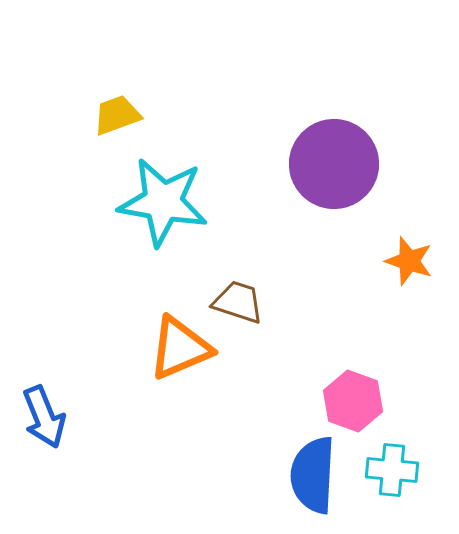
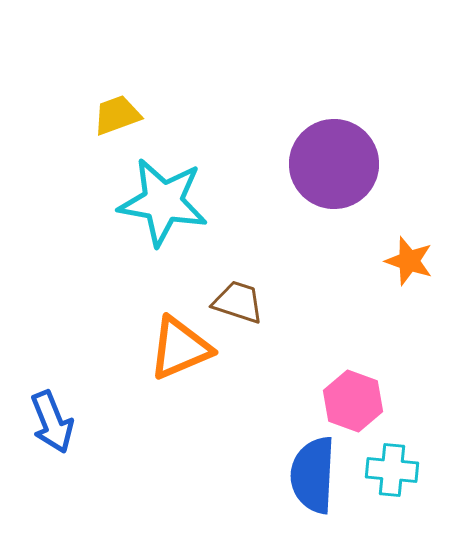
blue arrow: moved 8 px right, 5 px down
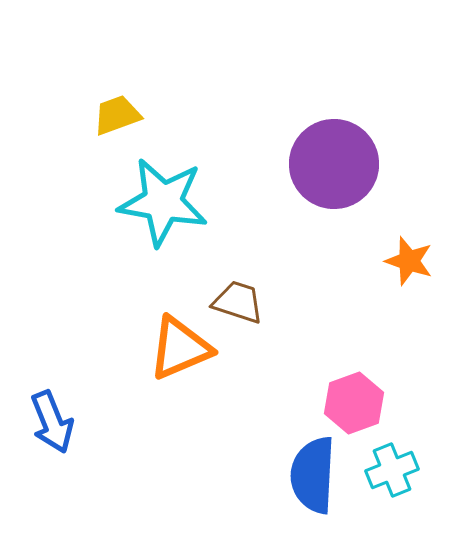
pink hexagon: moved 1 px right, 2 px down; rotated 20 degrees clockwise
cyan cross: rotated 27 degrees counterclockwise
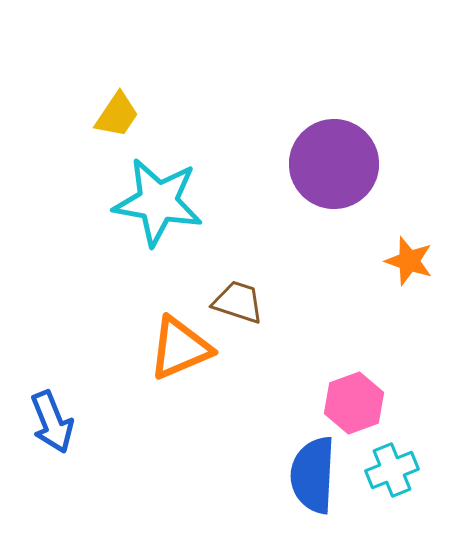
yellow trapezoid: rotated 144 degrees clockwise
cyan star: moved 5 px left
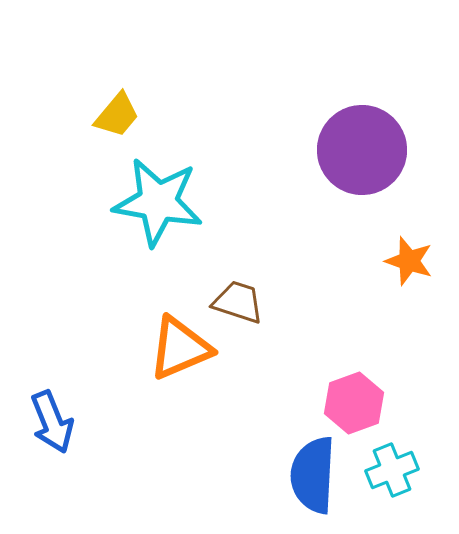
yellow trapezoid: rotated 6 degrees clockwise
purple circle: moved 28 px right, 14 px up
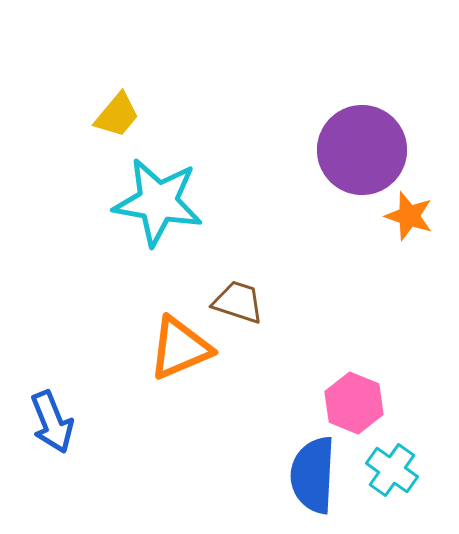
orange star: moved 45 px up
pink hexagon: rotated 18 degrees counterclockwise
cyan cross: rotated 33 degrees counterclockwise
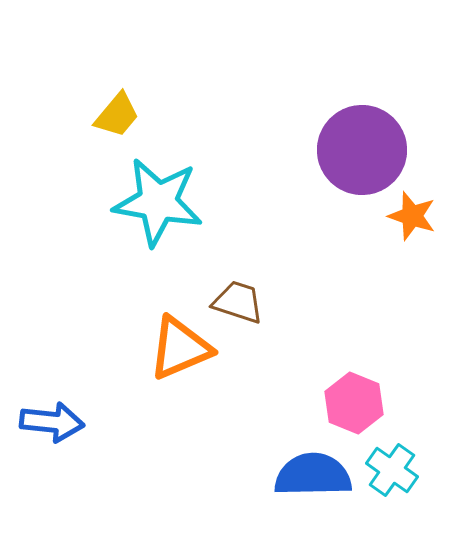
orange star: moved 3 px right
blue arrow: rotated 62 degrees counterclockwise
blue semicircle: rotated 86 degrees clockwise
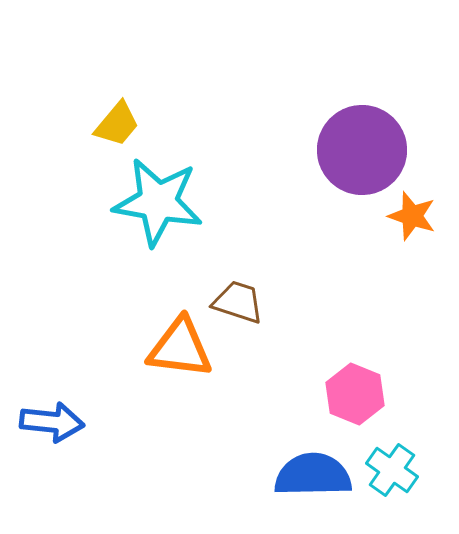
yellow trapezoid: moved 9 px down
orange triangle: rotated 30 degrees clockwise
pink hexagon: moved 1 px right, 9 px up
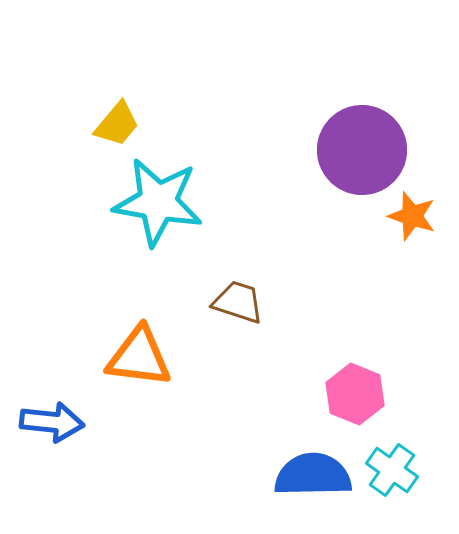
orange triangle: moved 41 px left, 9 px down
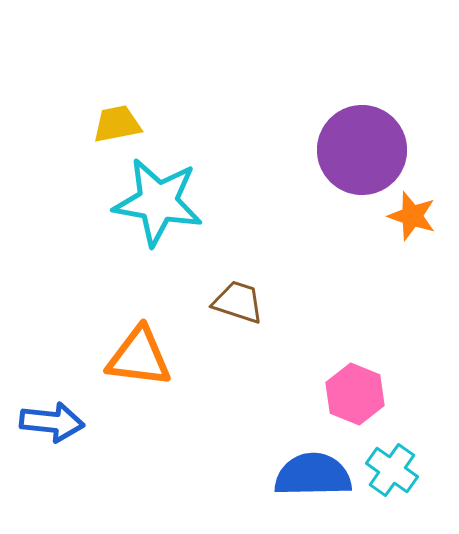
yellow trapezoid: rotated 141 degrees counterclockwise
